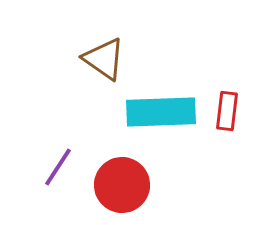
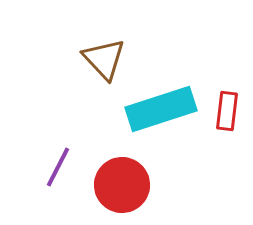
brown triangle: rotated 12 degrees clockwise
cyan rectangle: moved 3 px up; rotated 16 degrees counterclockwise
purple line: rotated 6 degrees counterclockwise
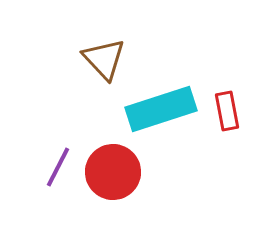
red rectangle: rotated 18 degrees counterclockwise
red circle: moved 9 px left, 13 px up
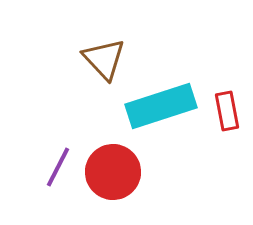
cyan rectangle: moved 3 px up
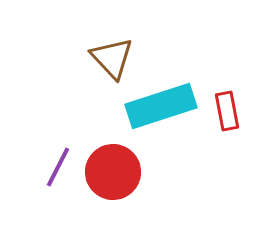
brown triangle: moved 8 px right, 1 px up
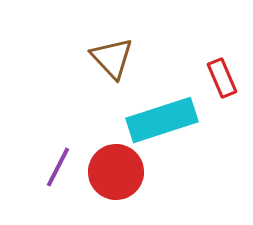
cyan rectangle: moved 1 px right, 14 px down
red rectangle: moved 5 px left, 33 px up; rotated 12 degrees counterclockwise
red circle: moved 3 px right
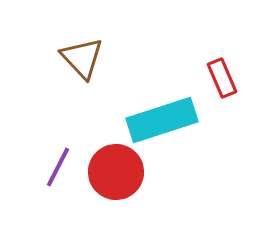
brown triangle: moved 30 px left
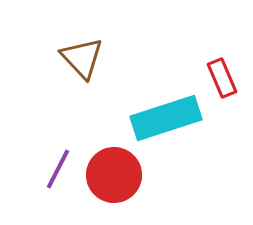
cyan rectangle: moved 4 px right, 2 px up
purple line: moved 2 px down
red circle: moved 2 px left, 3 px down
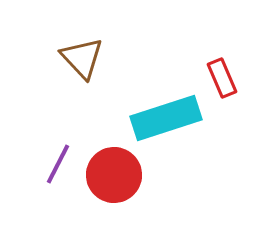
purple line: moved 5 px up
